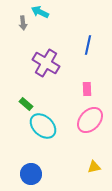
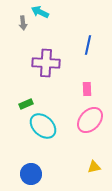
purple cross: rotated 28 degrees counterclockwise
green rectangle: rotated 64 degrees counterclockwise
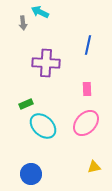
pink ellipse: moved 4 px left, 3 px down
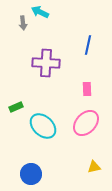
green rectangle: moved 10 px left, 3 px down
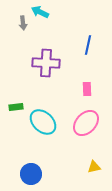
green rectangle: rotated 16 degrees clockwise
cyan ellipse: moved 4 px up
